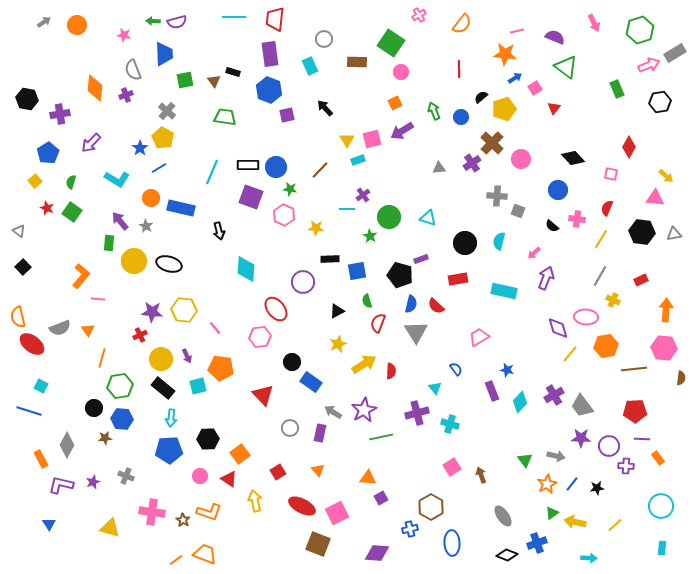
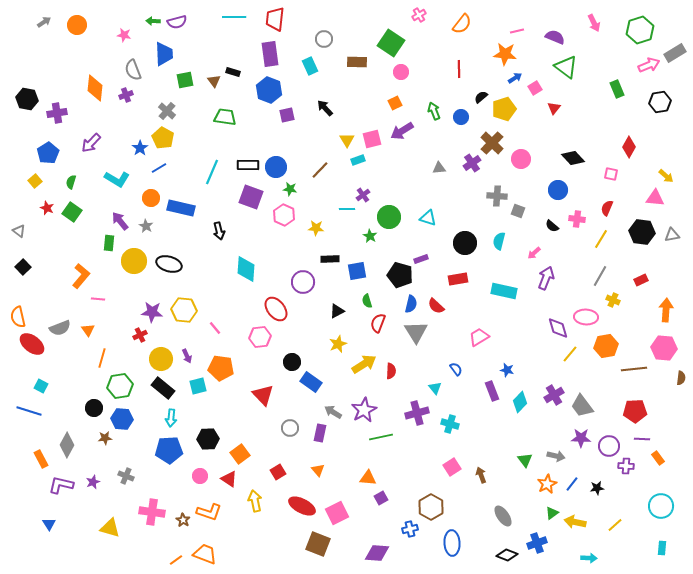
purple cross at (60, 114): moved 3 px left, 1 px up
gray triangle at (674, 234): moved 2 px left, 1 px down
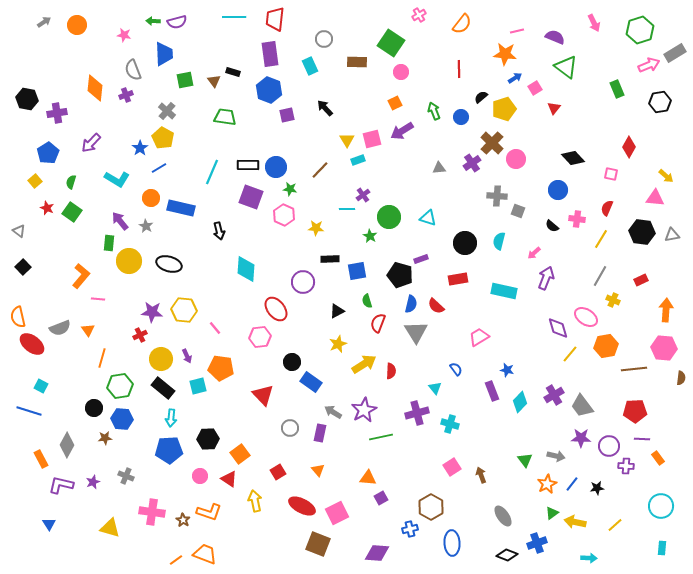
pink circle at (521, 159): moved 5 px left
yellow circle at (134, 261): moved 5 px left
pink ellipse at (586, 317): rotated 30 degrees clockwise
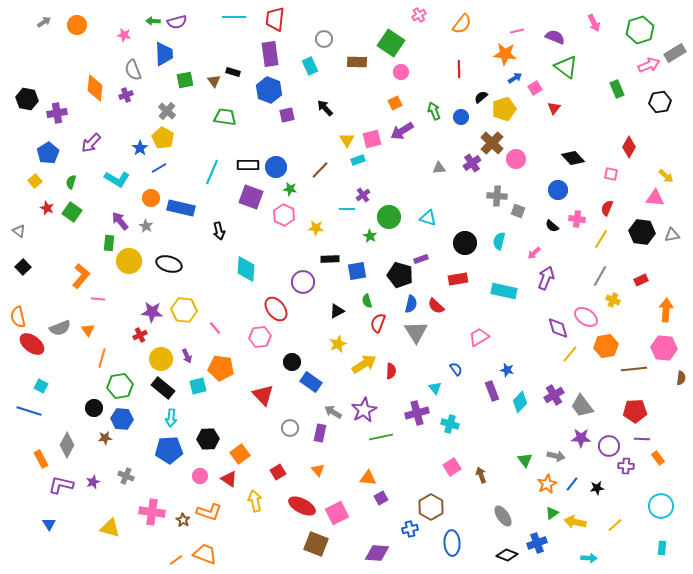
brown square at (318, 544): moved 2 px left
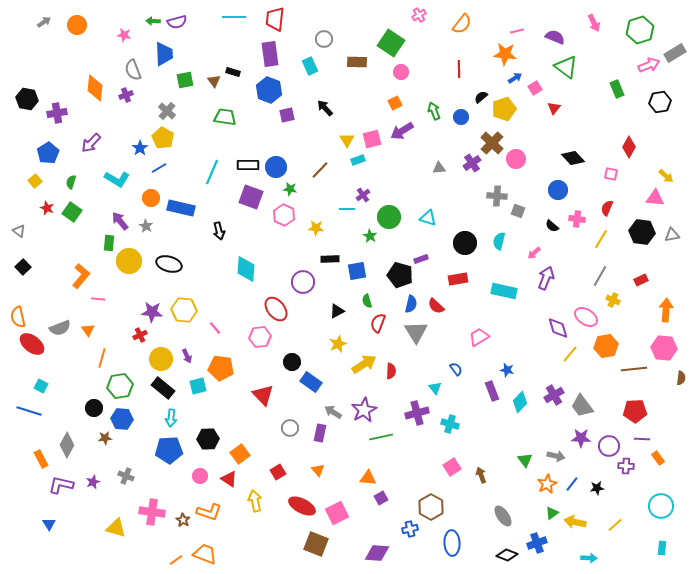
yellow triangle at (110, 528): moved 6 px right
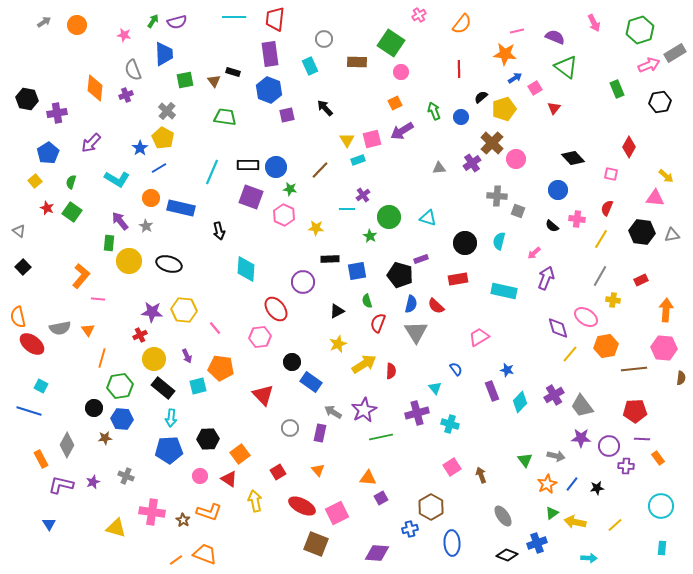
green arrow at (153, 21): rotated 120 degrees clockwise
yellow cross at (613, 300): rotated 16 degrees counterclockwise
gray semicircle at (60, 328): rotated 10 degrees clockwise
yellow circle at (161, 359): moved 7 px left
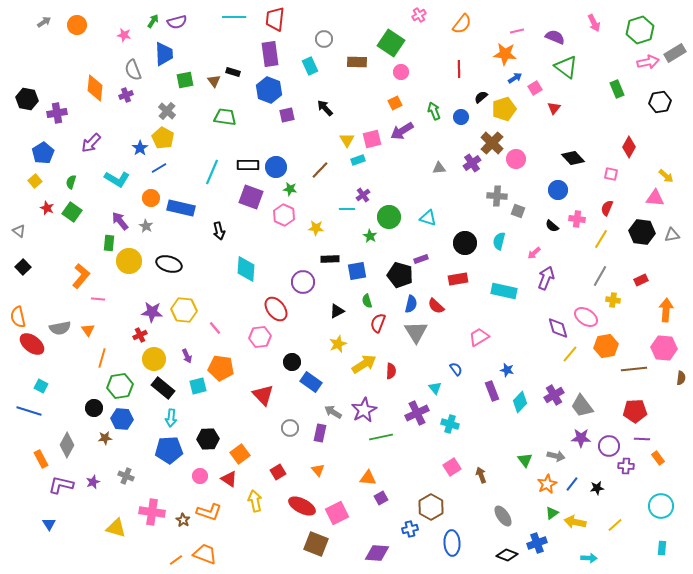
pink arrow at (649, 65): moved 1 px left, 3 px up; rotated 10 degrees clockwise
blue pentagon at (48, 153): moved 5 px left
purple cross at (417, 413): rotated 10 degrees counterclockwise
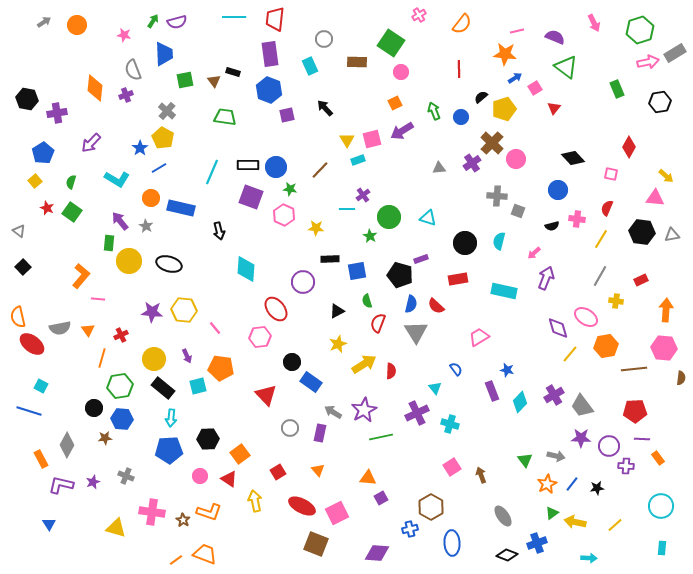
black semicircle at (552, 226): rotated 56 degrees counterclockwise
yellow cross at (613, 300): moved 3 px right, 1 px down
red cross at (140, 335): moved 19 px left
red triangle at (263, 395): moved 3 px right
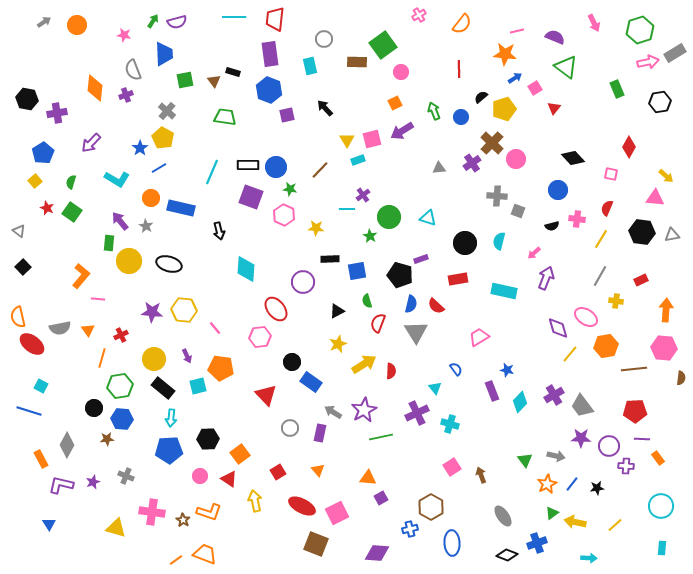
green square at (391, 43): moved 8 px left, 2 px down; rotated 20 degrees clockwise
cyan rectangle at (310, 66): rotated 12 degrees clockwise
brown star at (105, 438): moved 2 px right, 1 px down
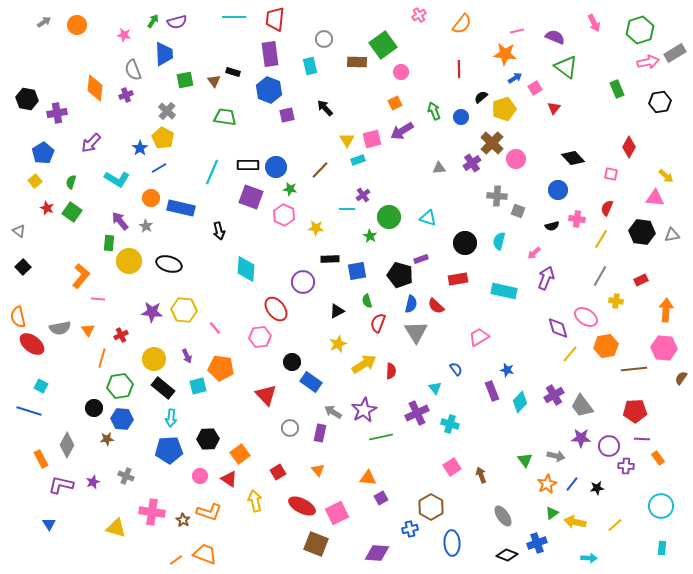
brown semicircle at (681, 378): rotated 152 degrees counterclockwise
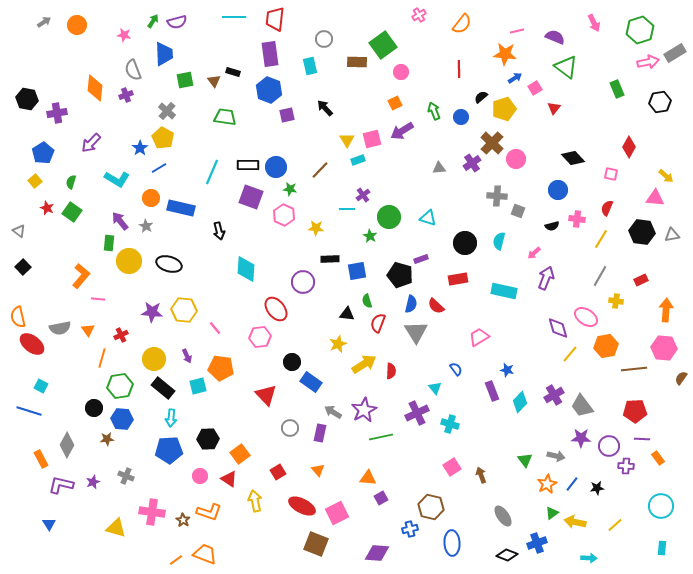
black triangle at (337, 311): moved 10 px right, 3 px down; rotated 35 degrees clockwise
brown hexagon at (431, 507): rotated 15 degrees counterclockwise
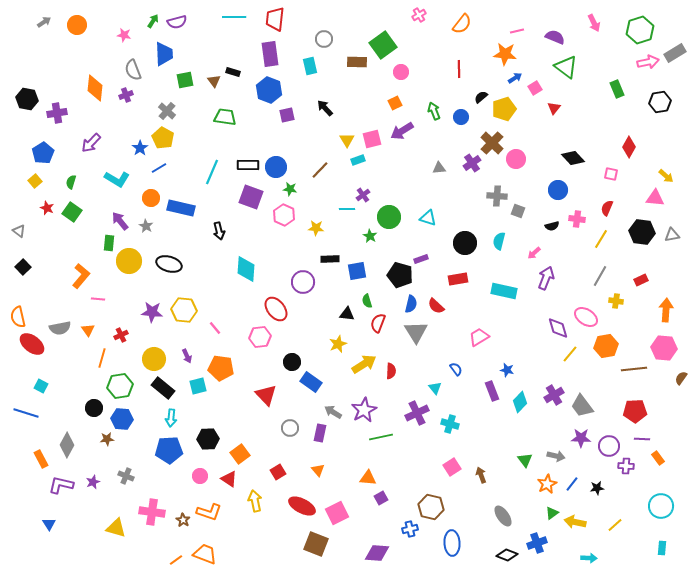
blue line at (29, 411): moved 3 px left, 2 px down
